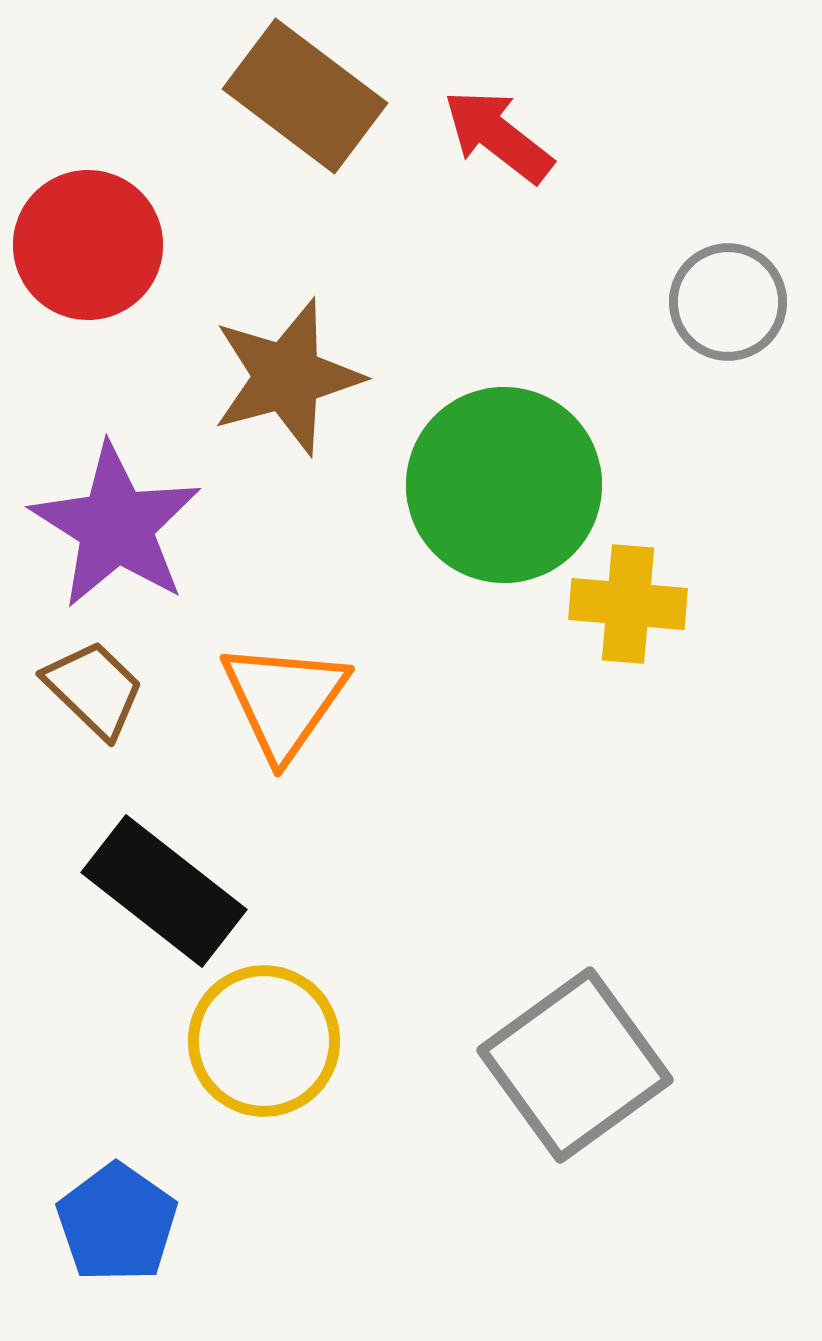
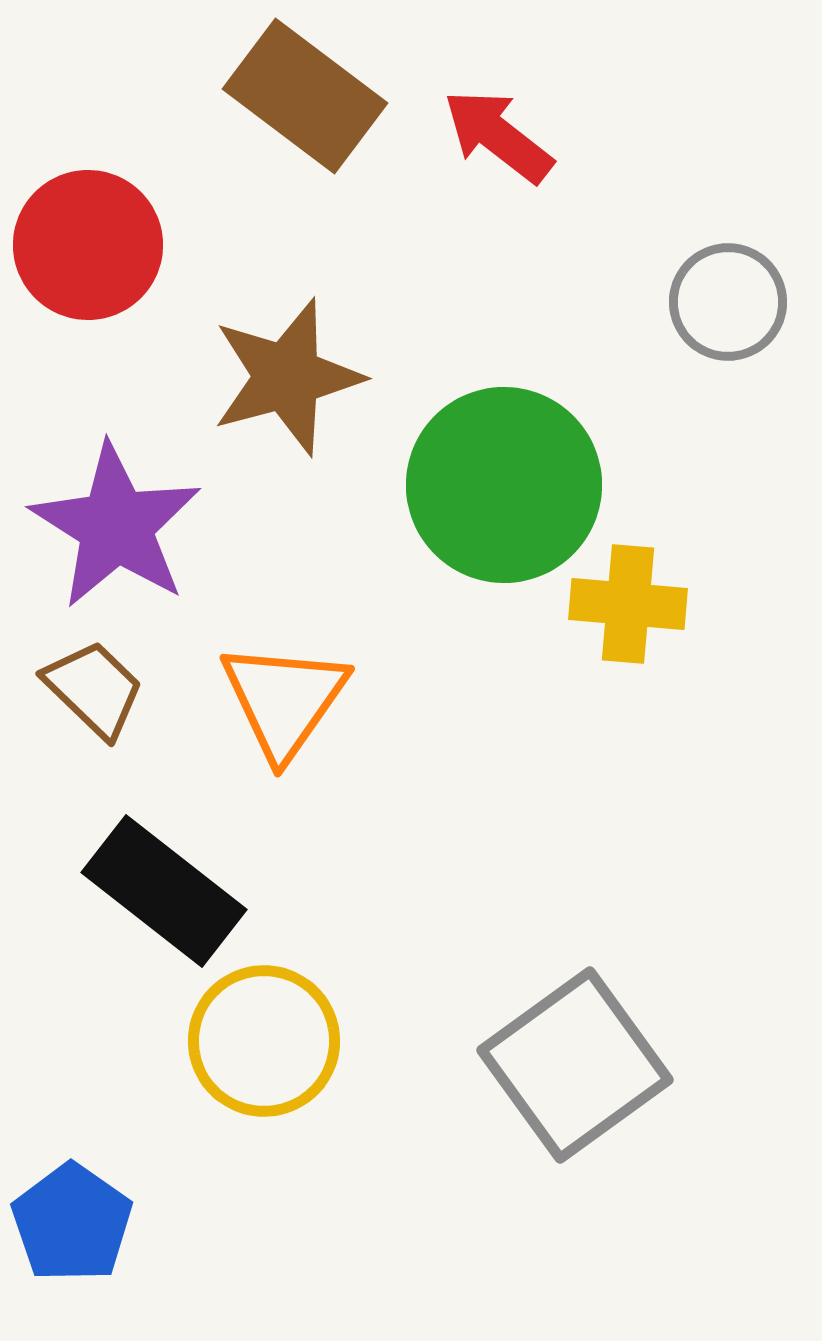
blue pentagon: moved 45 px left
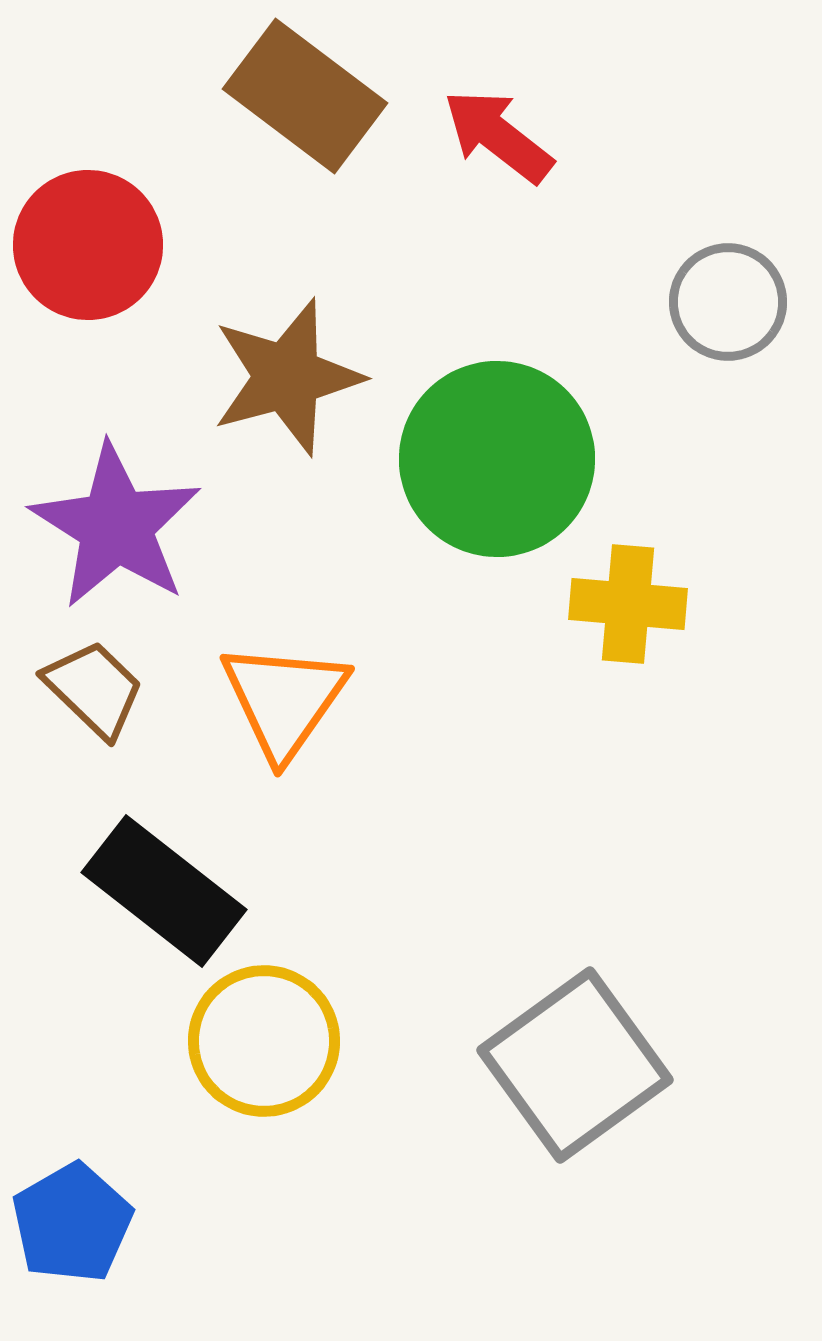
green circle: moved 7 px left, 26 px up
blue pentagon: rotated 7 degrees clockwise
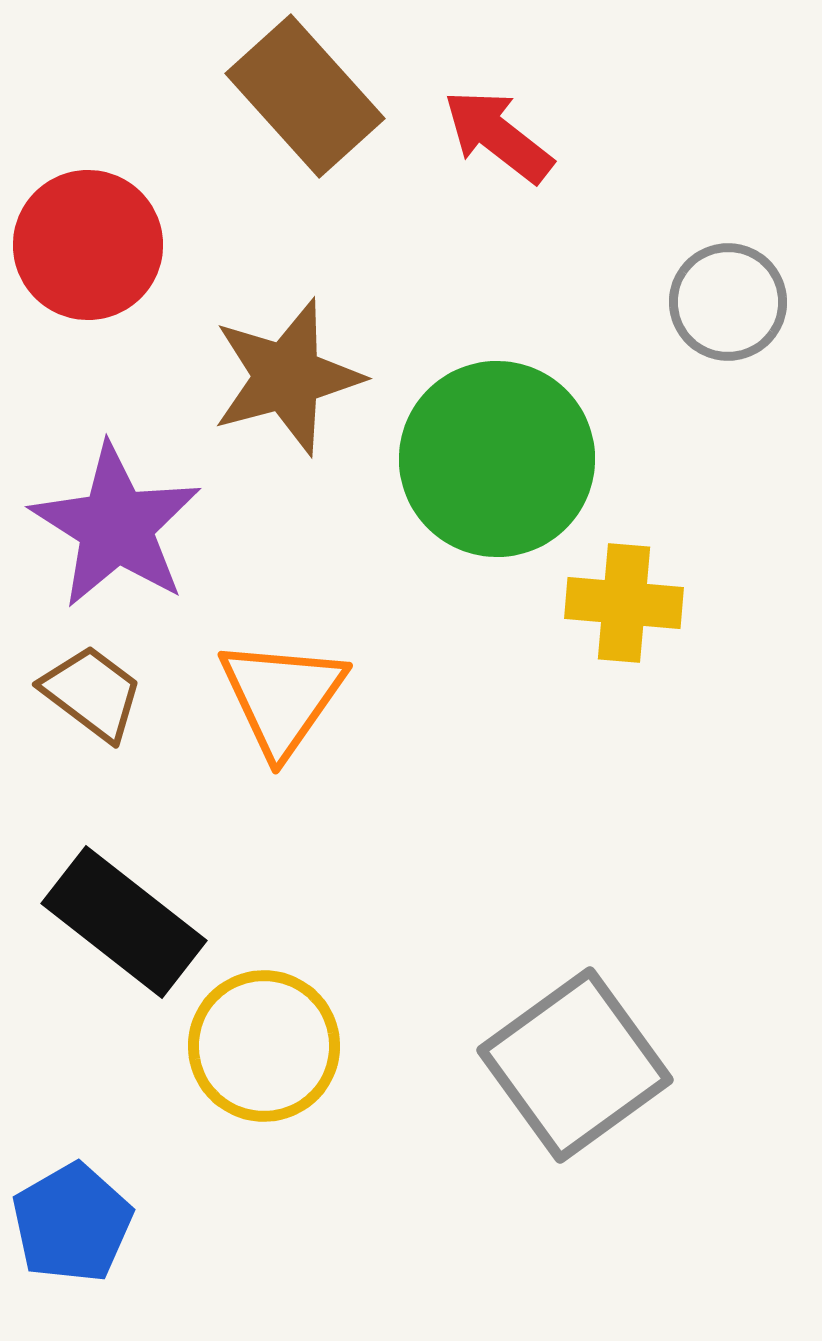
brown rectangle: rotated 11 degrees clockwise
yellow cross: moved 4 px left, 1 px up
brown trapezoid: moved 2 px left, 4 px down; rotated 7 degrees counterclockwise
orange triangle: moved 2 px left, 3 px up
black rectangle: moved 40 px left, 31 px down
yellow circle: moved 5 px down
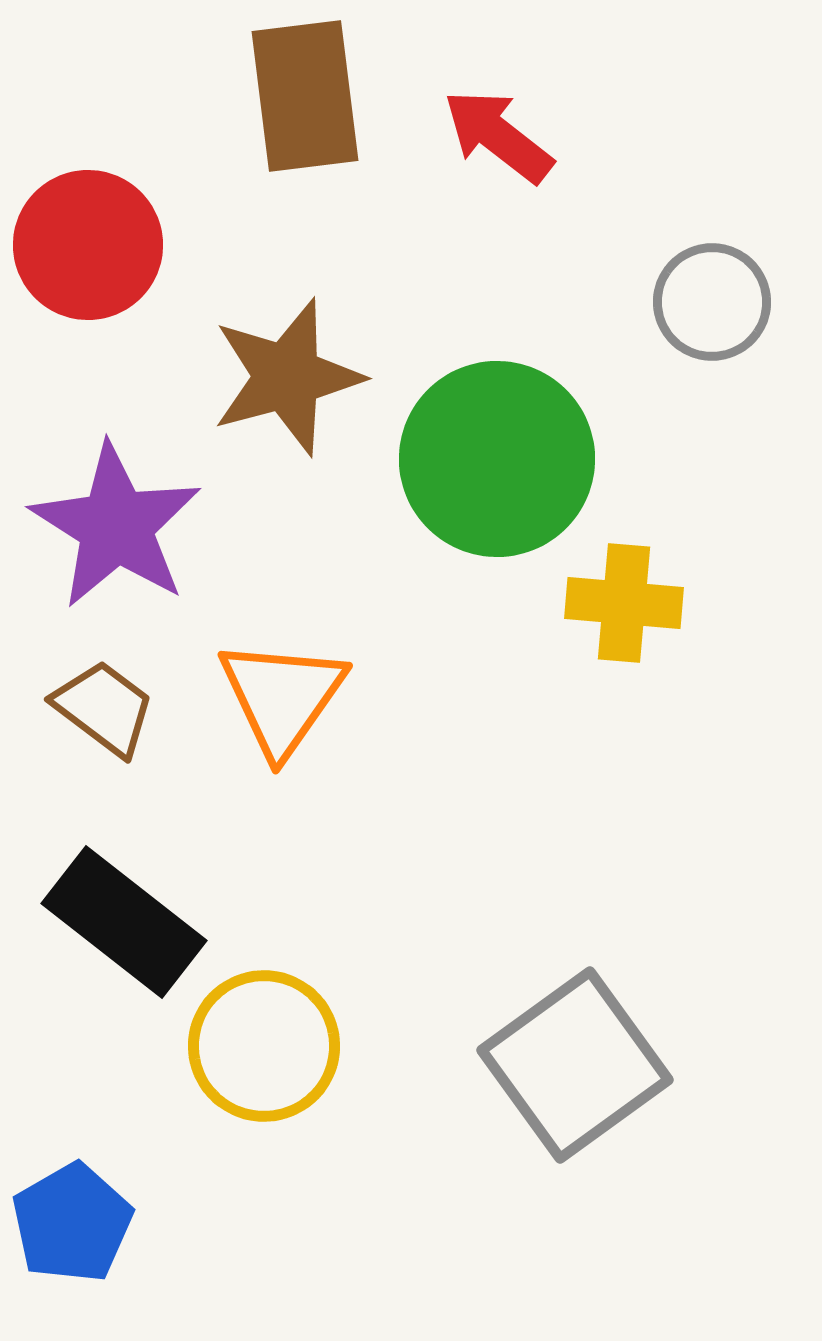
brown rectangle: rotated 35 degrees clockwise
gray circle: moved 16 px left
brown trapezoid: moved 12 px right, 15 px down
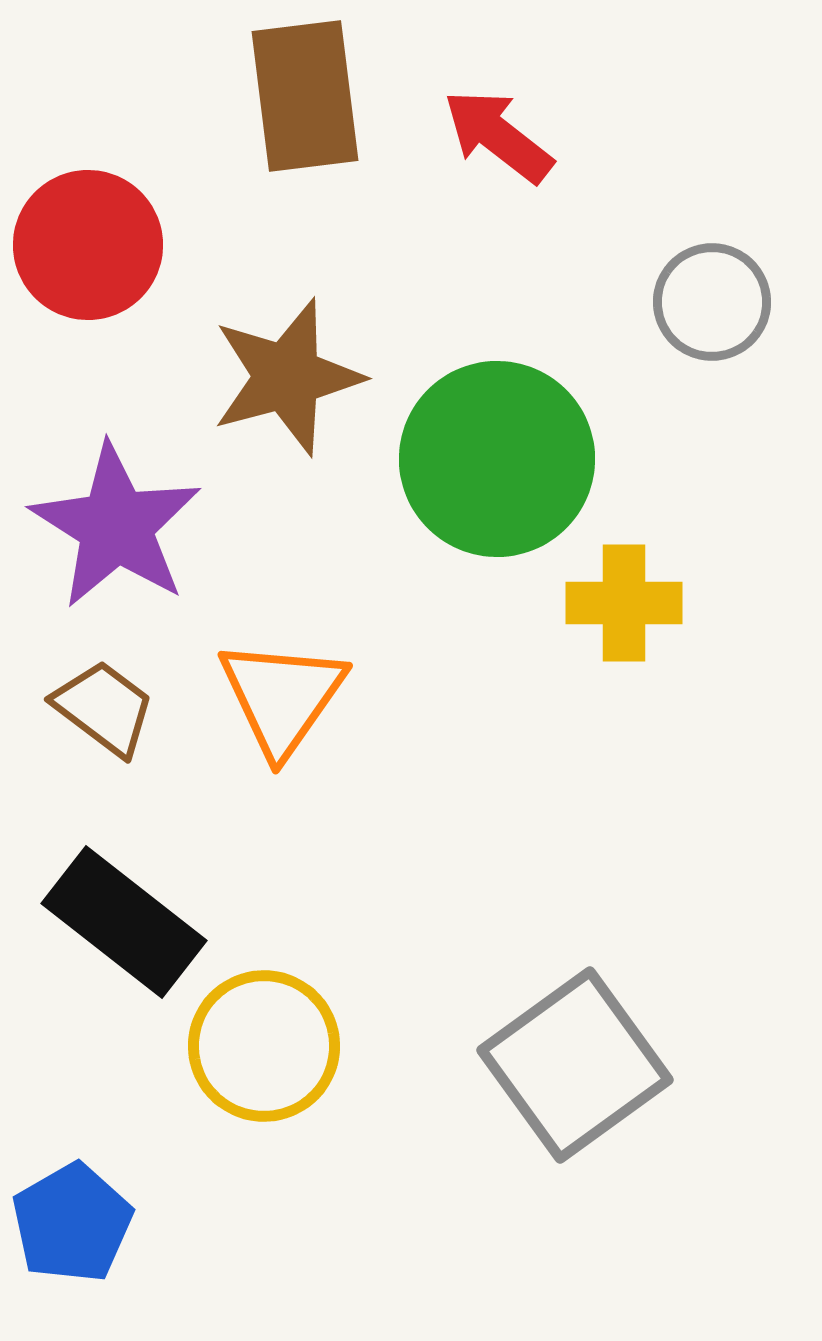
yellow cross: rotated 5 degrees counterclockwise
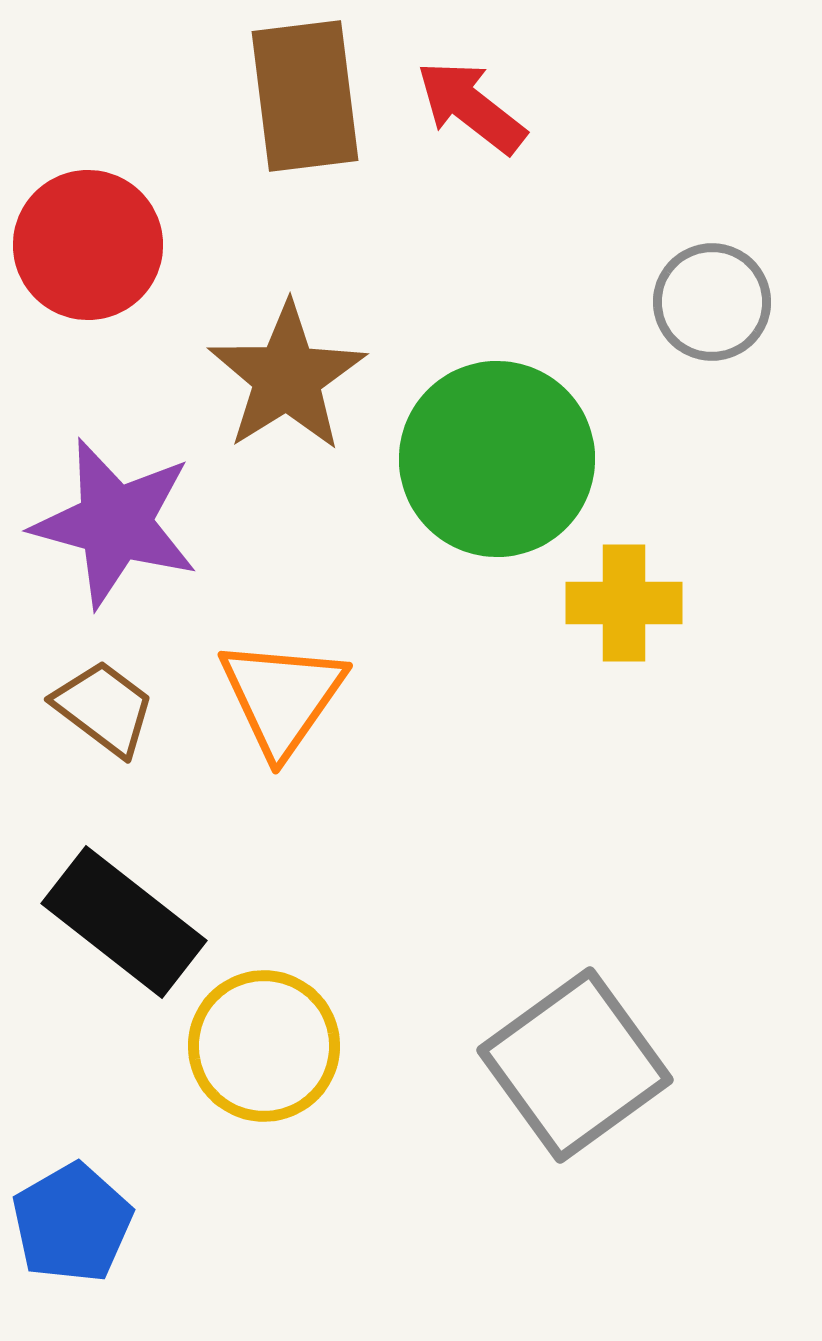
red arrow: moved 27 px left, 29 px up
brown star: rotated 17 degrees counterclockwise
purple star: moved 1 px left, 3 px up; rotated 17 degrees counterclockwise
